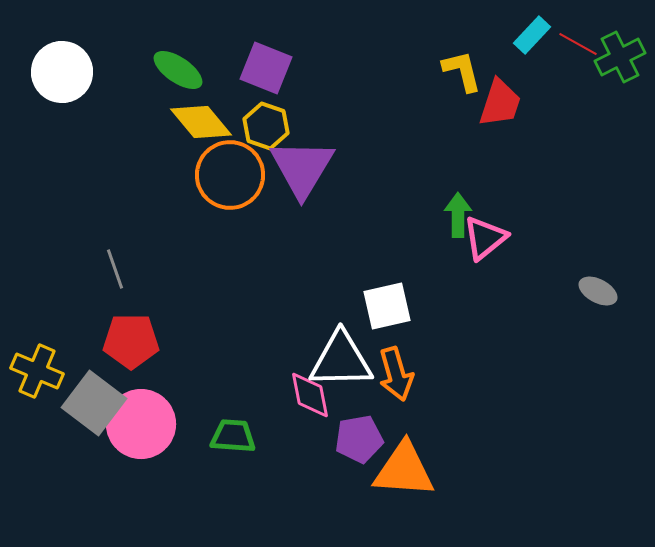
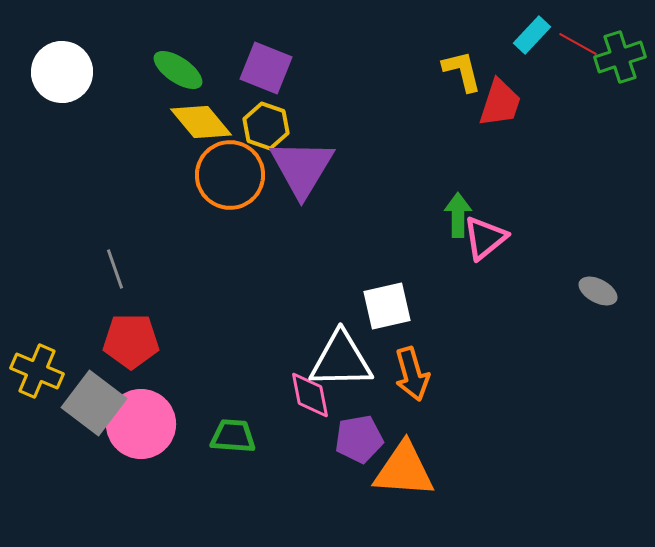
green cross: rotated 9 degrees clockwise
orange arrow: moved 16 px right
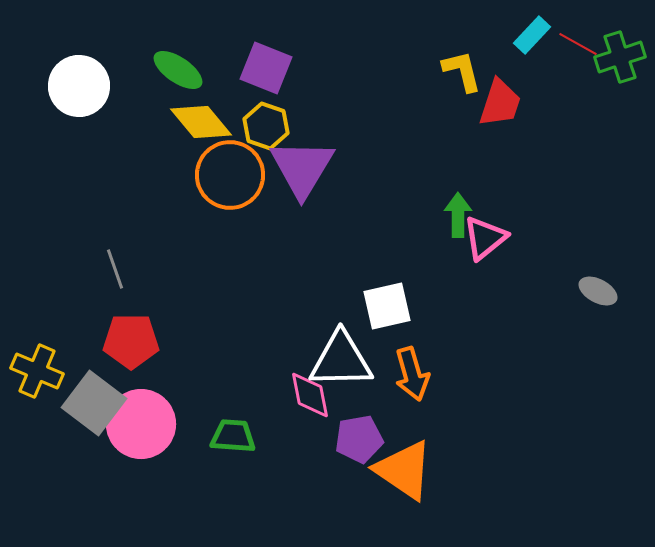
white circle: moved 17 px right, 14 px down
orange triangle: rotated 30 degrees clockwise
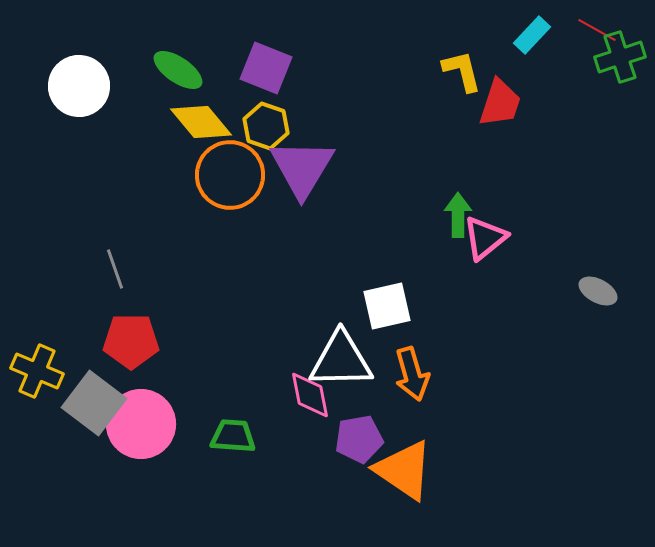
red line: moved 19 px right, 14 px up
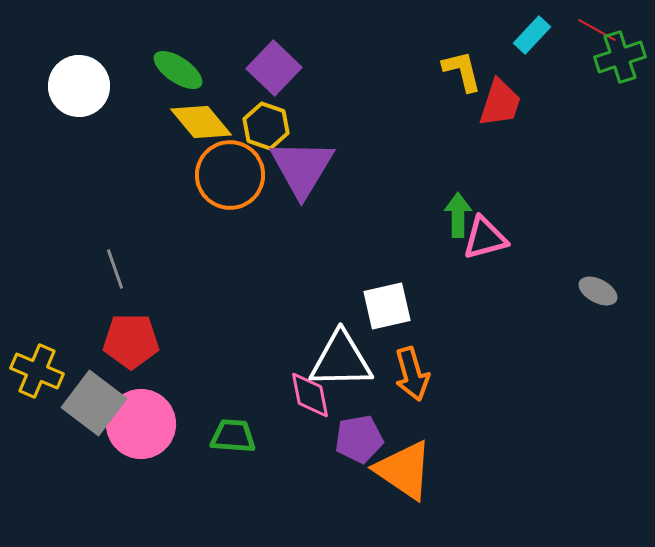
purple square: moved 8 px right; rotated 22 degrees clockwise
pink triangle: rotated 24 degrees clockwise
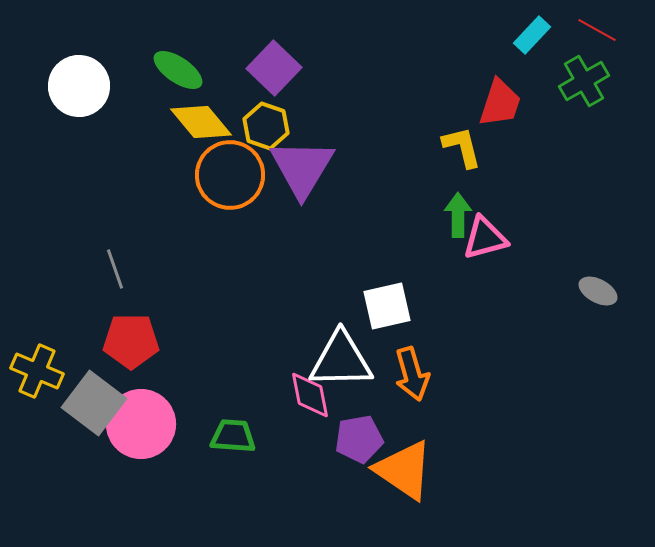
green cross: moved 36 px left, 24 px down; rotated 12 degrees counterclockwise
yellow L-shape: moved 76 px down
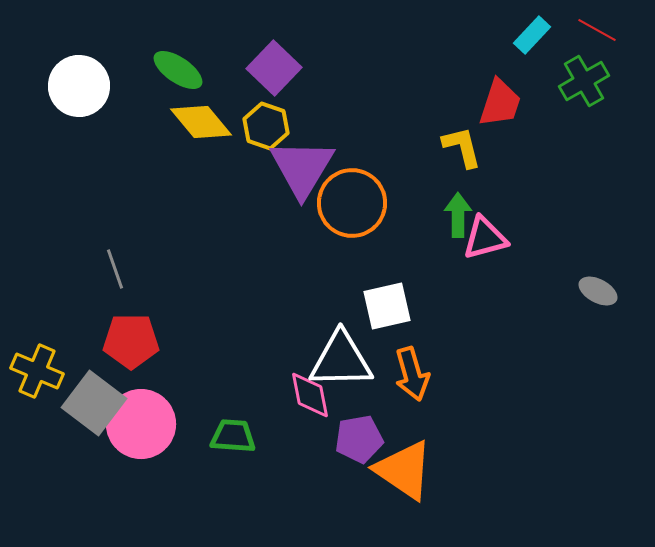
orange circle: moved 122 px right, 28 px down
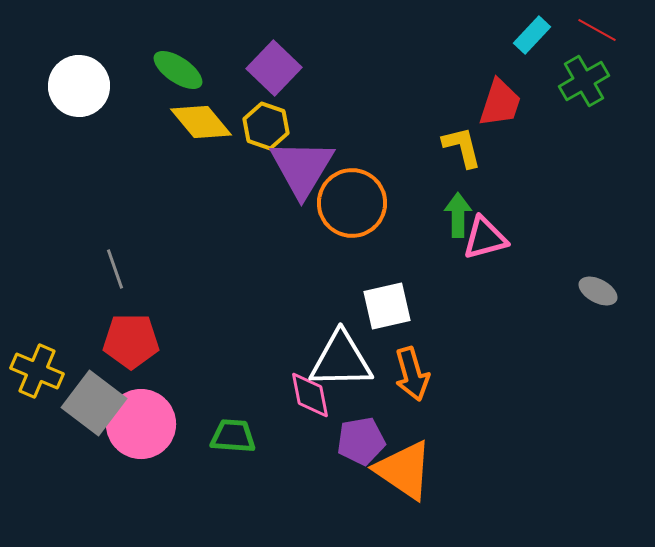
purple pentagon: moved 2 px right, 2 px down
